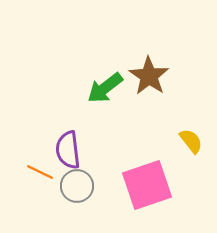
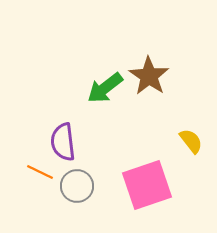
purple semicircle: moved 5 px left, 8 px up
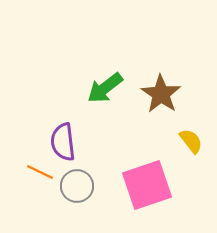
brown star: moved 12 px right, 18 px down
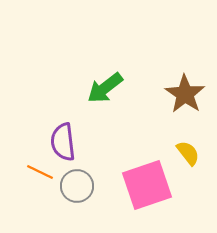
brown star: moved 24 px right
yellow semicircle: moved 3 px left, 12 px down
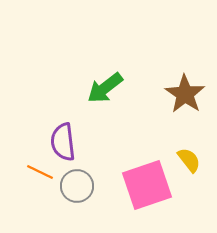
yellow semicircle: moved 1 px right, 7 px down
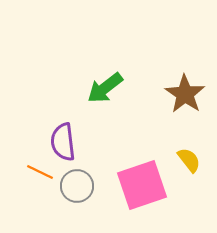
pink square: moved 5 px left
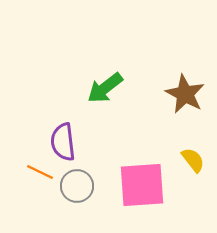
brown star: rotated 6 degrees counterclockwise
yellow semicircle: moved 4 px right
pink square: rotated 15 degrees clockwise
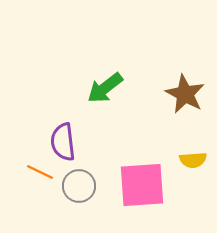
yellow semicircle: rotated 124 degrees clockwise
gray circle: moved 2 px right
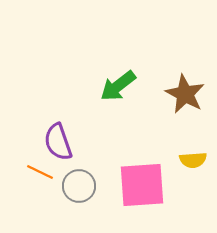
green arrow: moved 13 px right, 2 px up
purple semicircle: moved 5 px left; rotated 12 degrees counterclockwise
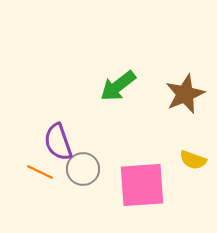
brown star: rotated 21 degrees clockwise
yellow semicircle: rotated 24 degrees clockwise
gray circle: moved 4 px right, 17 px up
